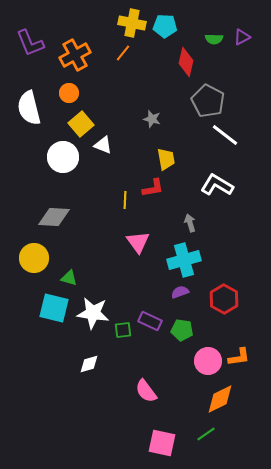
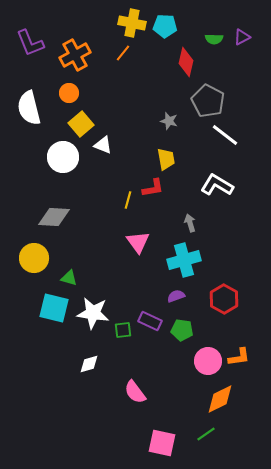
gray star: moved 17 px right, 2 px down
yellow line: moved 3 px right; rotated 12 degrees clockwise
purple semicircle: moved 4 px left, 4 px down
pink semicircle: moved 11 px left, 1 px down
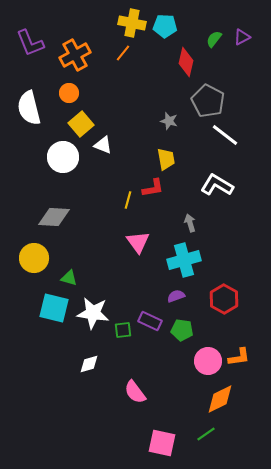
green semicircle: rotated 126 degrees clockwise
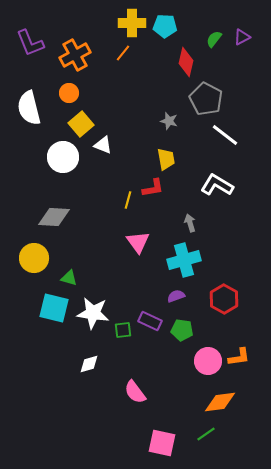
yellow cross: rotated 12 degrees counterclockwise
gray pentagon: moved 2 px left, 2 px up
orange diamond: moved 3 px down; rotated 20 degrees clockwise
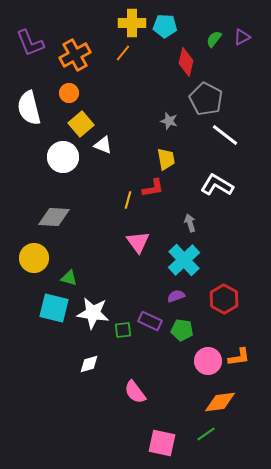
cyan cross: rotated 28 degrees counterclockwise
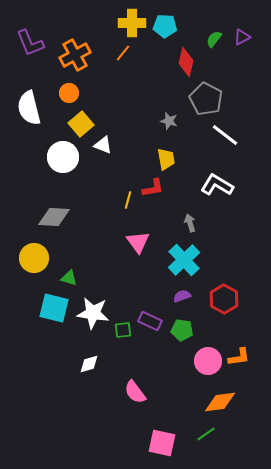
purple semicircle: moved 6 px right
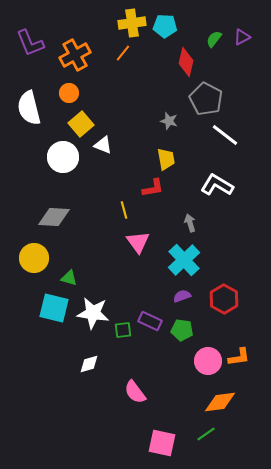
yellow cross: rotated 8 degrees counterclockwise
yellow line: moved 4 px left, 10 px down; rotated 30 degrees counterclockwise
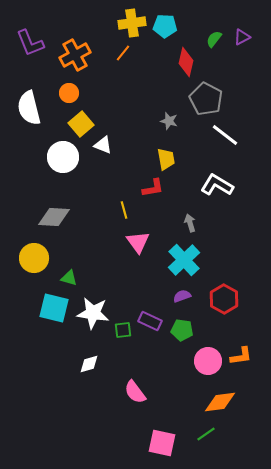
orange L-shape: moved 2 px right, 1 px up
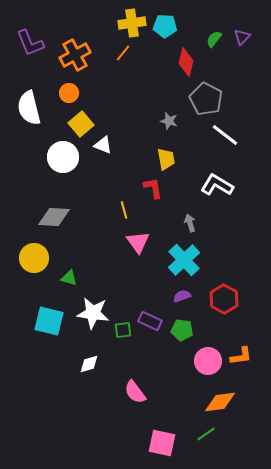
purple triangle: rotated 18 degrees counterclockwise
red L-shape: rotated 90 degrees counterclockwise
cyan square: moved 5 px left, 13 px down
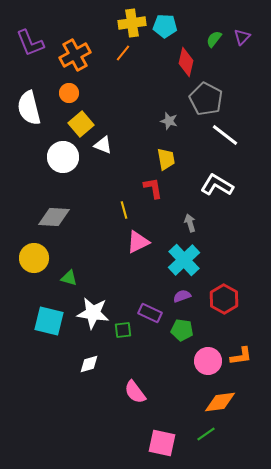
pink triangle: rotated 40 degrees clockwise
purple rectangle: moved 8 px up
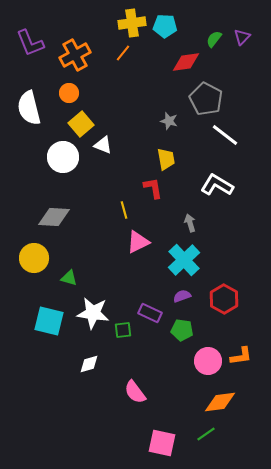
red diamond: rotated 68 degrees clockwise
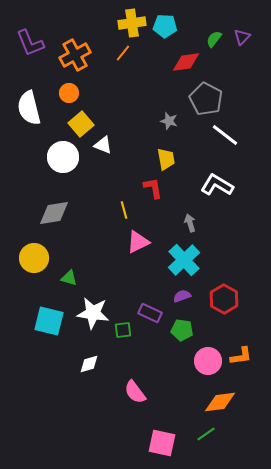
gray diamond: moved 4 px up; rotated 12 degrees counterclockwise
